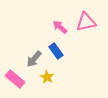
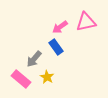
pink arrow: rotated 77 degrees counterclockwise
blue rectangle: moved 4 px up
pink rectangle: moved 6 px right
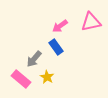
pink triangle: moved 5 px right
pink arrow: moved 1 px up
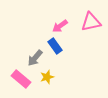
blue rectangle: moved 1 px left, 1 px up
gray arrow: moved 1 px right, 1 px up
yellow star: rotated 24 degrees clockwise
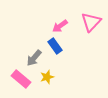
pink triangle: rotated 35 degrees counterclockwise
gray arrow: moved 1 px left
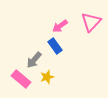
gray arrow: moved 2 px down
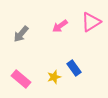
pink triangle: rotated 15 degrees clockwise
blue rectangle: moved 19 px right, 22 px down
gray arrow: moved 13 px left, 26 px up
yellow star: moved 7 px right
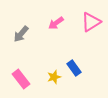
pink arrow: moved 4 px left, 3 px up
pink rectangle: rotated 12 degrees clockwise
